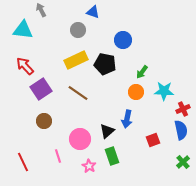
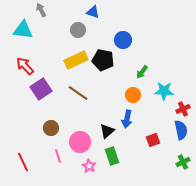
black pentagon: moved 2 px left, 4 px up
orange circle: moved 3 px left, 3 px down
brown circle: moved 7 px right, 7 px down
pink circle: moved 3 px down
green cross: rotated 16 degrees clockwise
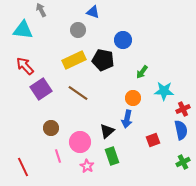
yellow rectangle: moved 2 px left
orange circle: moved 3 px down
red line: moved 5 px down
pink star: moved 2 px left
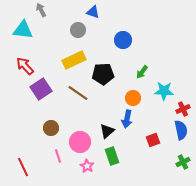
black pentagon: moved 14 px down; rotated 15 degrees counterclockwise
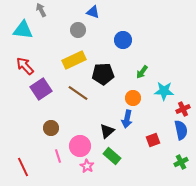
pink circle: moved 4 px down
green rectangle: rotated 30 degrees counterclockwise
green cross: moved 2 px left
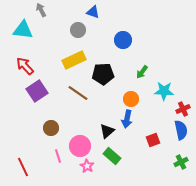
purple square: moved 4 px left, 2 px down
orange circle: moved 2 px left, 1 px down
